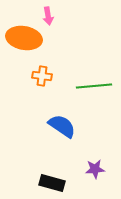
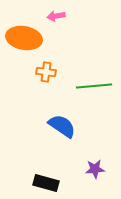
pink arrow: moved 8 px right; rotated 90 degrees clockwise
orange cross: moved 4 px right, 4 px up
black rectangle: moved 6 px left
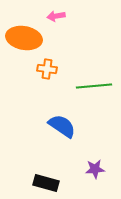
orange cross: moved 1 px right, 3 px up
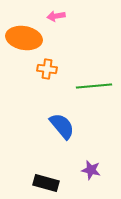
blue semicircle: rotated 16 degrees clockwise
purple star: moved 4 px left, 1 px down; rotated 18 degrees clockwise
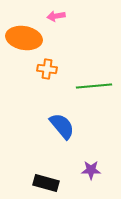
purple star: rotated 12 degrees counterclockwise
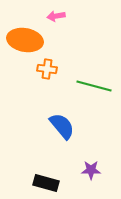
orange ellipse: moved 1 px right, 2 px down
green line: rotated 20 degrees clockwise
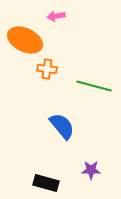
orange ellipse: rotated 16 degrees clockwise
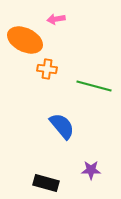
pink arrow: moved 3 px down
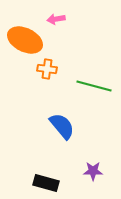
purple star: moved 2 px right, 1 px down
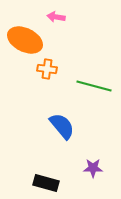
pink arrow: moved 2 px up; rotated 18 degrees clockwise
purple star: moved 3 px up
